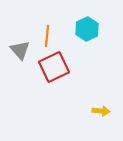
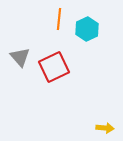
orange line: moved 12 px right, 17 px up
gray triangle: moved 7 px down
yellow arrow: moved 4 px right, 17 px down
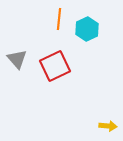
gray triangle: moved 3 px left, 2 px down
red square: moved 1 px right, 1 px up
yellow arrow: moved 3 px right, 2 px up
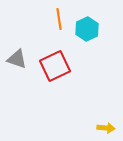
orange line: rotated 15 degrees counterclockwise
gray triangle: rotated 30 degrees counterclockwise
yellow arrow: moved 2 px left, 2 px down
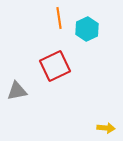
orange line: moved 1 px up
gray triangle: moved 32 px down; rotated 30 degrees counterclockwise
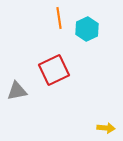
red square: moved 1 px left, 4 px down
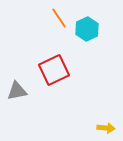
orange line: rotated 25 degrees counterclockwise
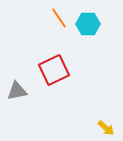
cyan hexagon: moved 1 px right, 5 px up; rotated 25 degrees clockwise
yellow arrow: rotated 36 degrees clockwise
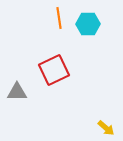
orange line: rotated 25 degrees clockwise
gray triangle: moved 1 px down; rotated 10 degrees clockwise
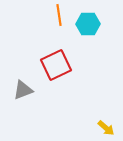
orange line: moved 3 px up
red square: moved 2 px right, 5 px up
gray triangle: moved 6 px right, 2 px up; rotated 20 degrees counterclockwise
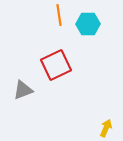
yellow arrow: rotated 108 degrees counterclockwise
